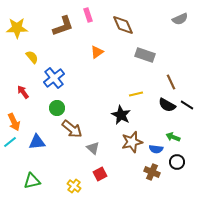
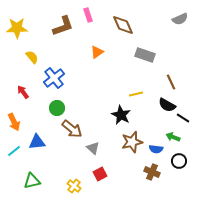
black line: moved 4 px left, 13 px down
cyan line: moved 4 px right, 9 px down
black circle: moved 2 px right, 1 px up
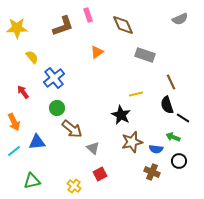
black semicircle: rotated 42 degrees clockwise
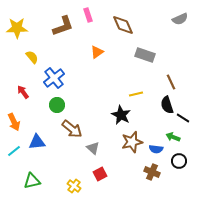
green circle: moved 3 px up
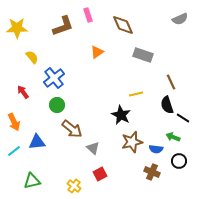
gray rectangle: moved 2 px left
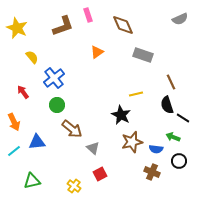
yellow star: rotated 25 degrees clockwise
